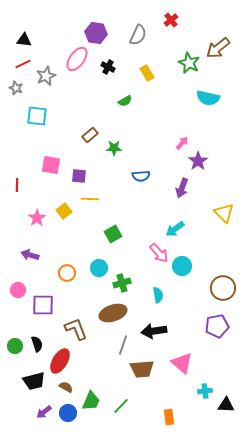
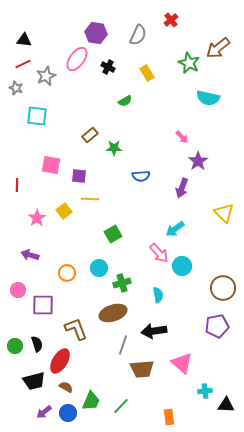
pink arrow at (182, 143): moved 6 px up; rotated 96 degrees clockwise
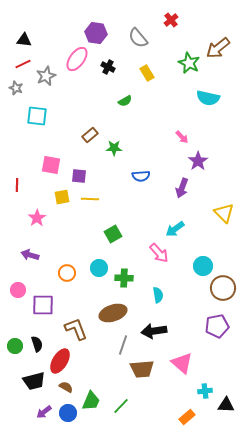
gray semicircle at (138, 35): moved 3 px down; rotated 115 degrees clockwise
yellow square at (64, 211): moved 2 px left, 14 px up; rotated 28 degrees clockwise
cyan circle at (182, 266): moved 21 px right
green cross at (122, 283): moved 2 px right, 5 px up; rotated 18 degrees clockwise
orange rectangle at (169, 417): moved 18 px right; rotated 56 degrees clockwise
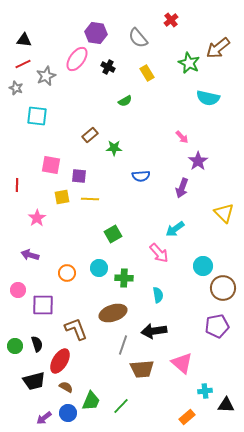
purple arrow at (44, 412): moved 6 px down
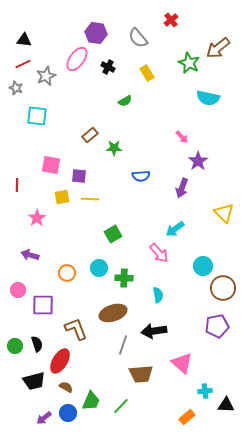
brown trapezoid at (142, 369): moved 1 px left, 5 px down
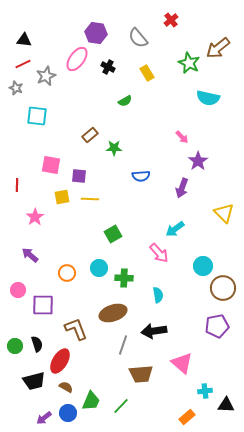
pink star at (37, 218): moved 2 px left, 1 px up
purple arrow at (30, 255): rotated 24 degrees clockwise
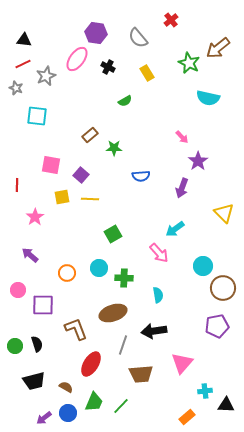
purple square at (79, 176): moved 2 px right, 1 px up; rotated 35 degrees clockwise
red ellipse at (60, 361): moved 31 px right, 3 px down
pink triangle at (182, 363): rotated 30 degrees clockwise
green trapezoid at (91, 401): moved 3 px right, 1 px down
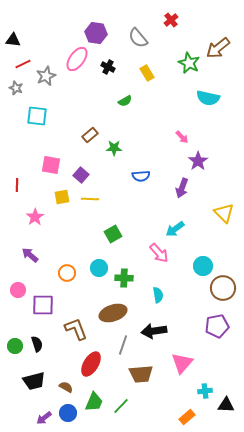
black triangle at (24, 40): moved 11 px left
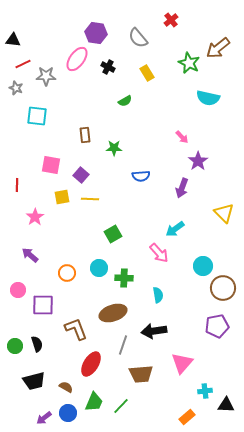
gray star at (46, 76): rotated 24 degrees clockwise
brown rectangle at (90, 135): moved 5 px left; rotated 56 degrees counterclockwise
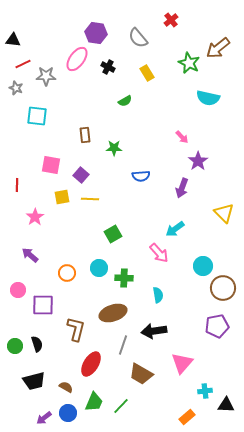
brown L-shape at (76, 329): rotated 35 degrees clockwise
brown trapezoid at (141, 374): rotated 35 degrees clockwise
